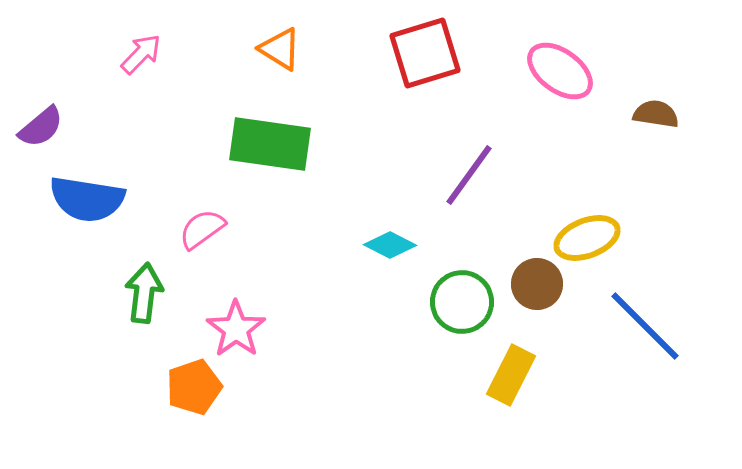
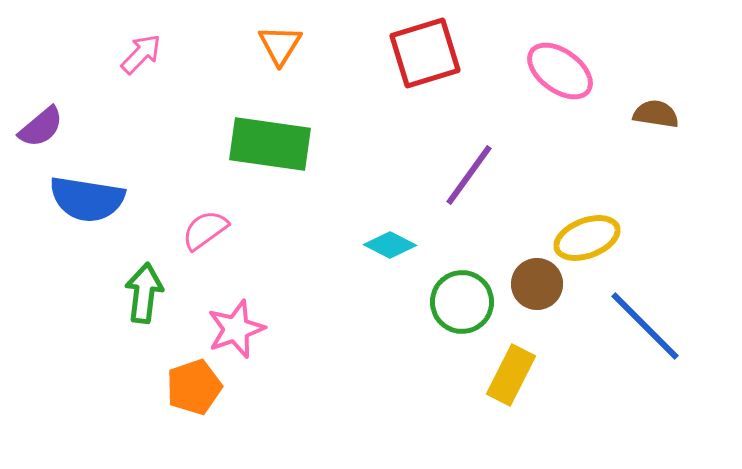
orange triangle: moved 4 px up; rotated 30 degrees clockwise
pink semicircle: moved 3 px right, 1 px down
pink star: rotated 16 degrees clockwise
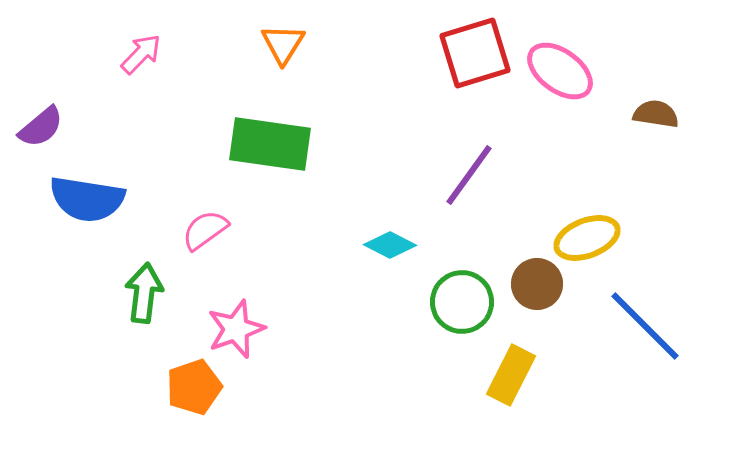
orange triangle: moved 3 px right, 1 px up
red square: moved 50 px right
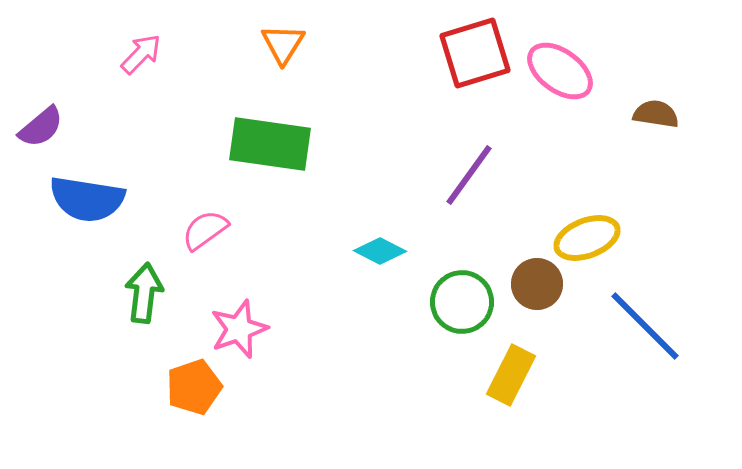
cyan diamond: moved 10 px left, 6 px down
pink star: moved 3 px right
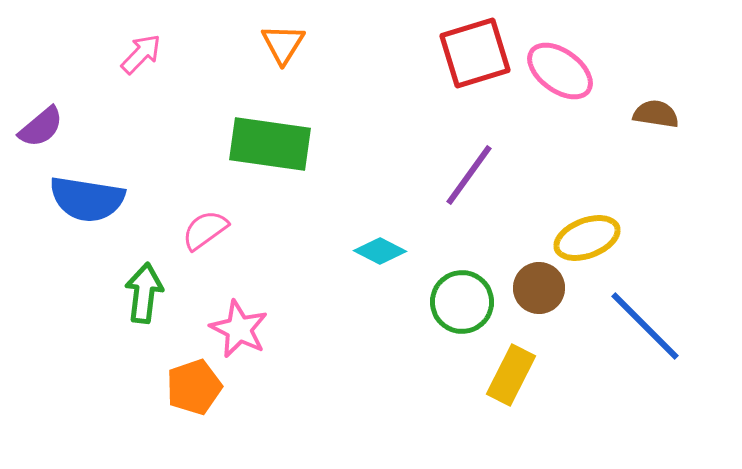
brown circle: moved 2 px right, 4 px down
pink star: rotated 26 degrees counterclockwise
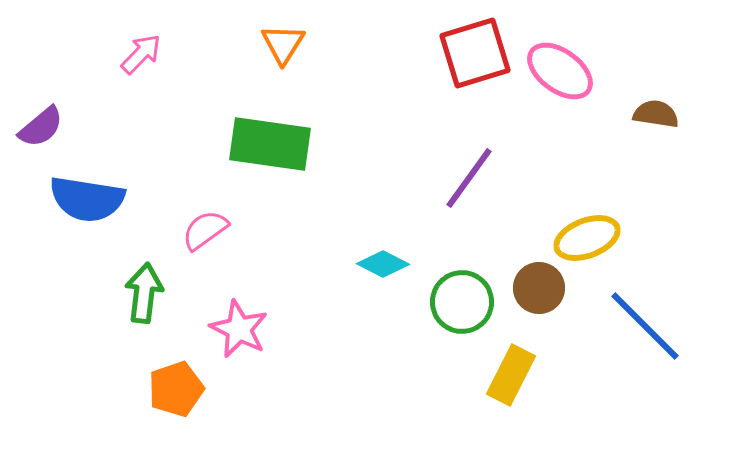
purple line: moved 3 px down
cyan diamond: moved 3 px right, 13 px down
orange pentagon: moved 18 px left, 2 px down
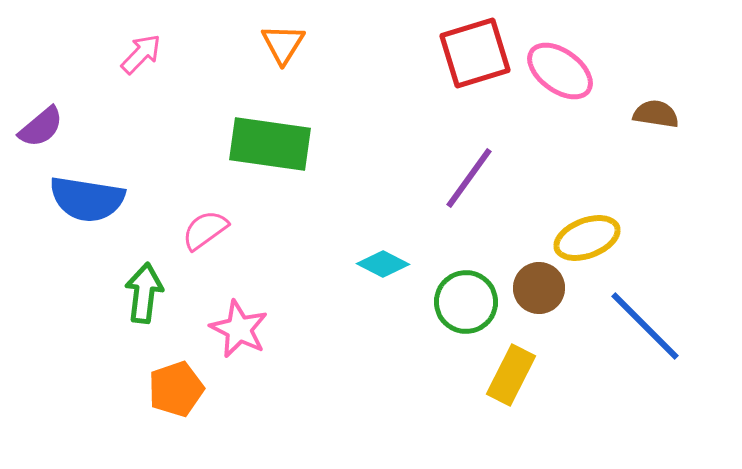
green circle: moved 4 px right
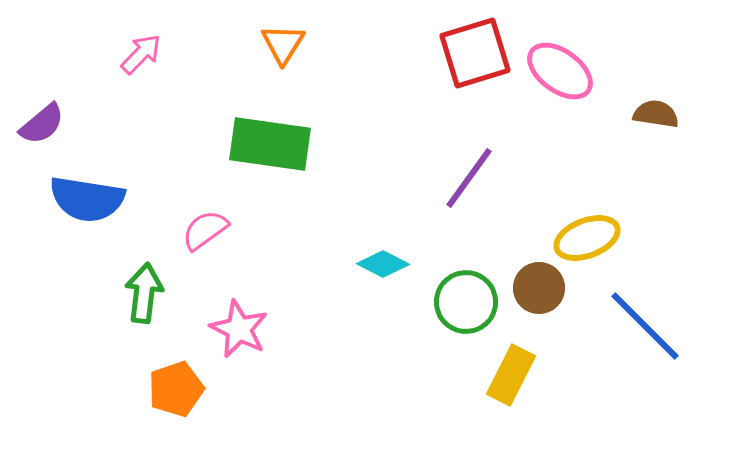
purple semicircle: moved 1 px right, 3 px up
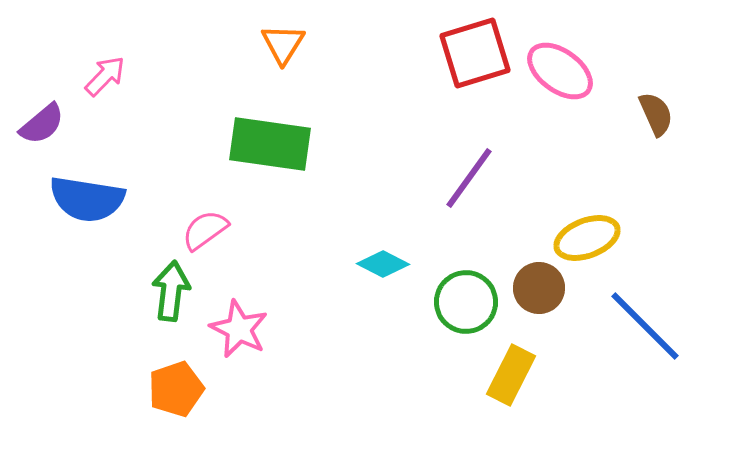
pink arrow: moved 36 px left, 22 px down
brown semicircle: rotated 57 degrees clockwise
green arrow: moved 27 px right, 2 px up
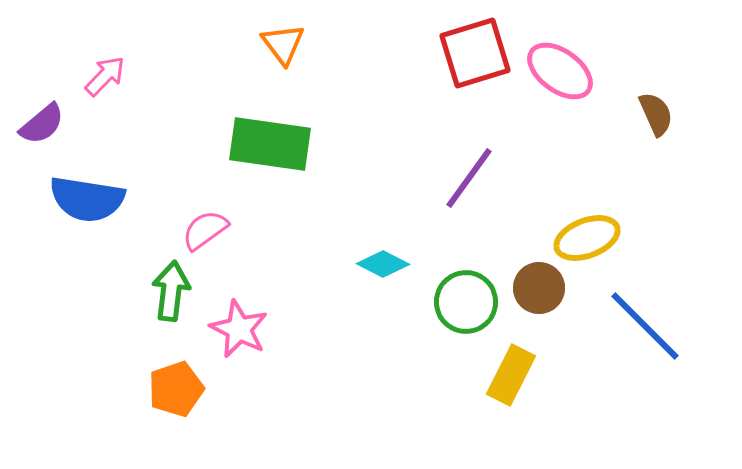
orange triangle: rotated 9 degrees counterclockwise
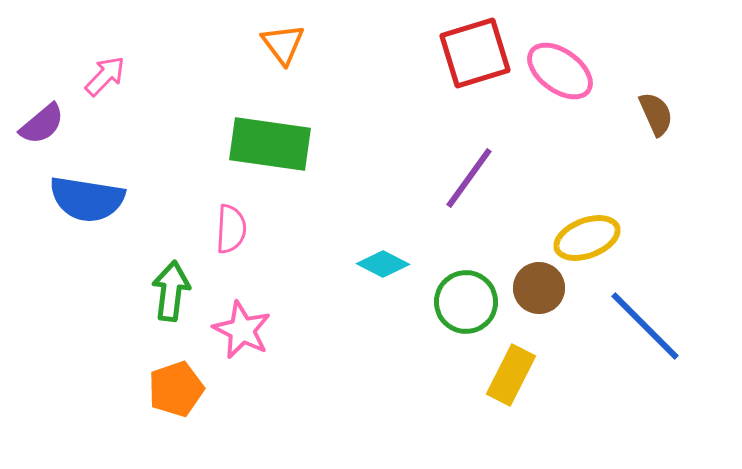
pink semicircle: moved 26 px right, 1 px up; rotated 129 degrees clockwise
pink star: moved 3 px right, 1 px down
